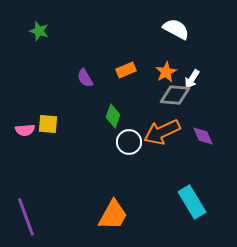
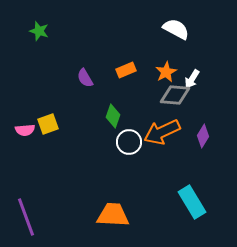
yellow square: rotated 25 degrees counterclockwise
purple diamond: rotated 55 degrees clockwise
orange trapezoid: rotated 116 degrees counterclockwise
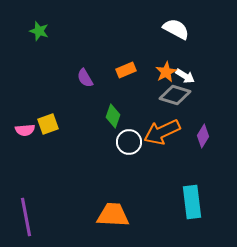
white arrow: moved 7 px left, 3 px up; rotated 90 degrees counterclockwise
gray diamond: rotated 12 degrees clockwise
cyan rectangle: rotated 24 degrees clockwise
purple line: rotated 9 degrees clockwise
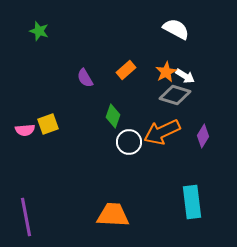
orange rectangle: rotated 18 degrees counterclockwise
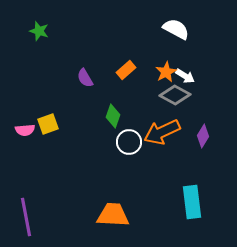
gray diamond: rotated 12 degrees clockwise
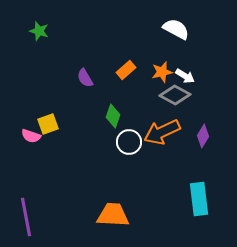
orange star: moved 4 px left; rotated 15 degrees clockwise
pink semicircle: moved 6 px right, 6 px down; rotated 24 degrees clockwise
cyan rectangle: moved 7 px right, 3 px up
